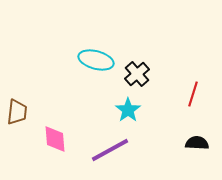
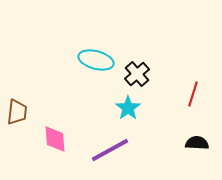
cyan star: moved 2 px up
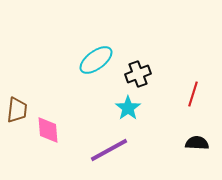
cyan ellipse: rotated 52 degrees counterclockwise
black cross: moved 1 px right; rotated 20 degrees clockwise
brown trapezoid: moved 2 px up
pink diamond: moved 7 px left, 9 px up
purple line: moved 1 px left
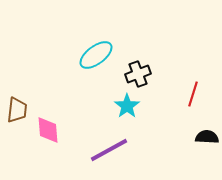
cyan ellipse: moved 5 px up
cyan star: moved 1 px left, 2 px up
black semicircle: moved 10 px right, 6 px up
